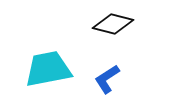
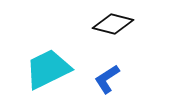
cyan trapezoid: rotated 15 degrees counterclockwise
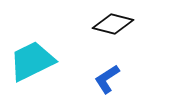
cyan trapezoid: moved 16 px left, 8 px up
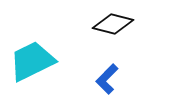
blue L-shape: rotated 12 degrees counterclockwise
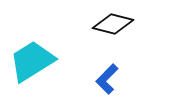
cyan trapezoid: rotated 6 degrees counterclockwise
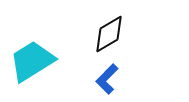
black diamond: moved 4 px left, 10 px down; rotated 45 degrees counterclockwise
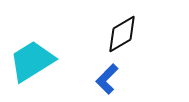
black diamond: moved 13 px right
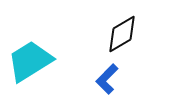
cyan trapezoid: moved 2 px left
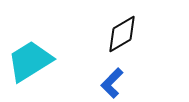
blue L-shape: moved 5 px right, 4 px down
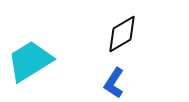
blue L-shape: moved 2 px right; rotated 12 degrees counterclockwise
